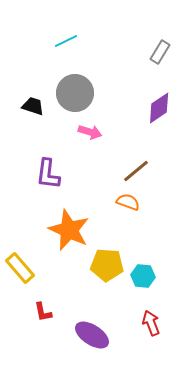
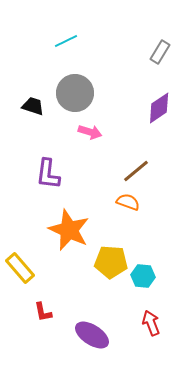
yellow pentagon: moved 4 px right, 3 px up
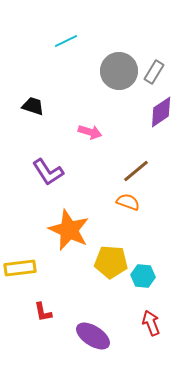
gray rectangle: moved 6 px left, 20 px down
gray circle: moved 44 px right, 22 px up
purple diamond: moved 2 px right, 4 px down
purple L-shape: moved 2 px up; rotated 40 degrees counterclockwise
yellow rectangle: rotated 56 degrees counterclockwise
purple ellipse: moved 1 px right, 1 px down
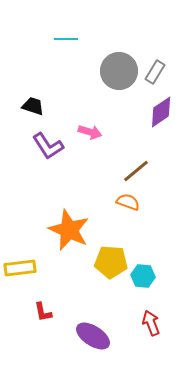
cyan line: moved 2 px up; rotated 25 degrees clockwise
gray rectangle: moved 1 px right
purple L-shape: moved 26 px up
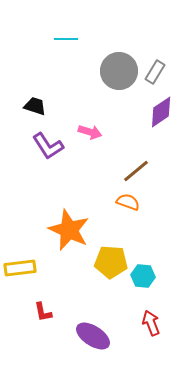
black trapezoid: moved 2 px right
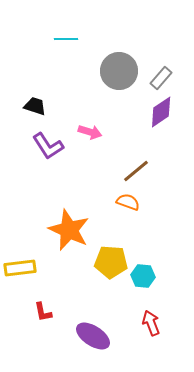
gray rectangle: moved 6 px right, 6 px down; rotated 10 degrees clockwise
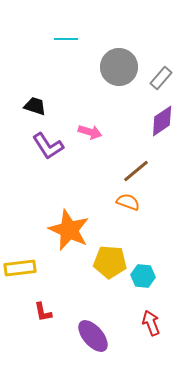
gray circle: moved 4 px up
purple diamond: moved 1 px right, 9 px down
yellow pentagon: moved 1 px left
purple ellipse: rotated 16 degrees clockwise
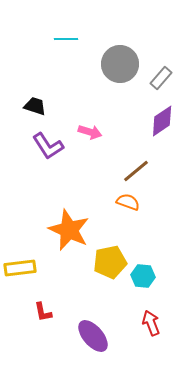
gray circle: moved 1 px right, 3 px up
yellow pentagon: rotated 16 degrees counterclockwise
